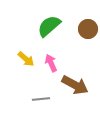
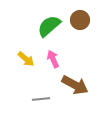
brown circle: moved 8 px left, 9 px up
pink arrow: moved 2 px right, 4 px up
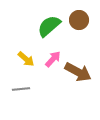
brown circle: moved 1 px left
pink arrow: rotated 66 degrees clockwise
brown arrow: moved 3 px right, 13 px up
gray line: moved 20 px left, 10 px up
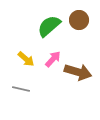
brown arrow: rotated 12 degrees counterclockwise
gray line: rotated 18 degrees clockwise
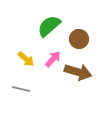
brown circle: moved 19 px down
